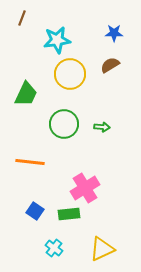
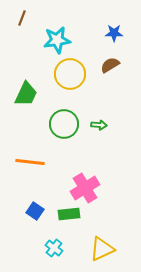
green arrow: moved 3 px left, 2 px up
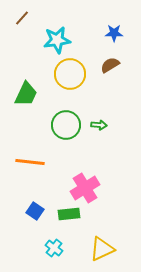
brown line: rotated 21 degrees clockwise
green circle: moved 2 px right, 1 px down
